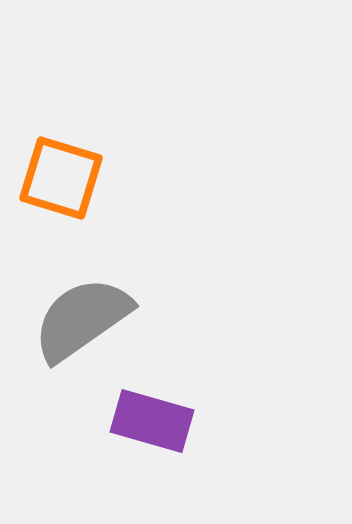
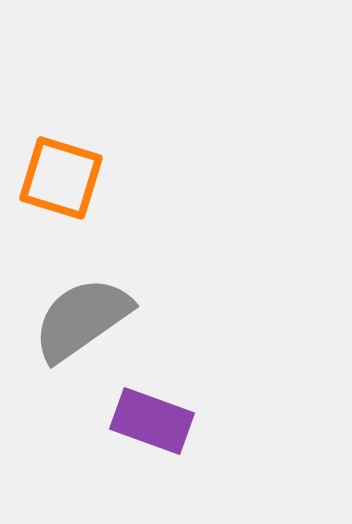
purple rectangle: rotated 4 degrees clockwise
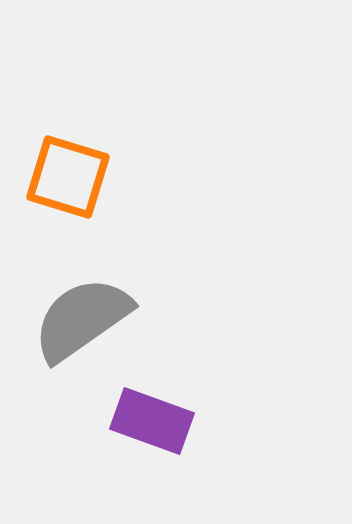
orange square: moved 7 px right, 1 px up
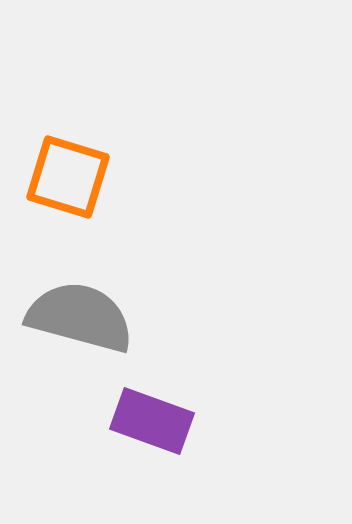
gray semicircle: moved 2 px left, 2 px up; rotated 50 degrees clockwise
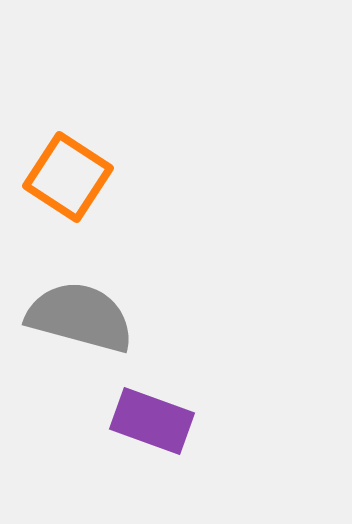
orange square: rotated 16 degrees clockwise
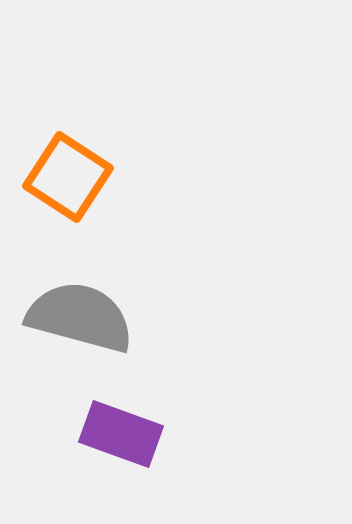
purple rectangle: moved 31 px left, 13 px down
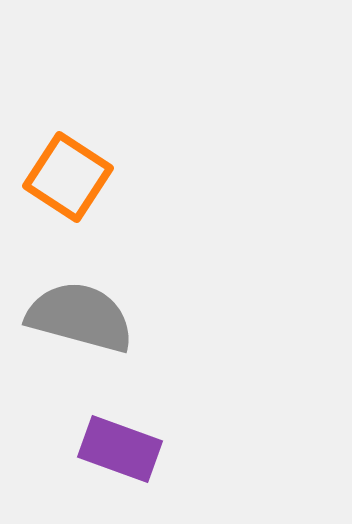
purple rectangle: moved 1 px left, 15 px down
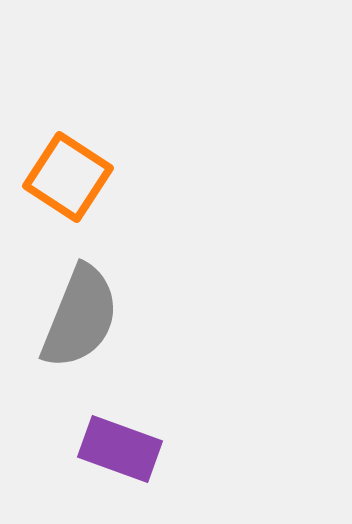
gray semicircle: rotated 97 degrees clockwise
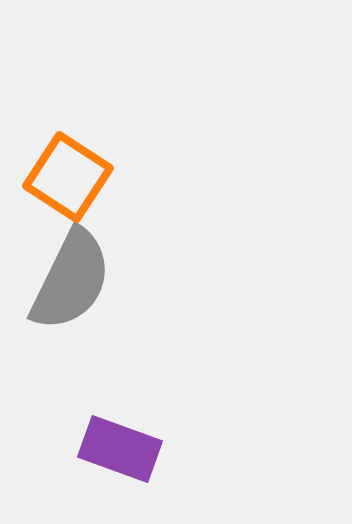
gray semicircle: moved 9 px left, 37 px up; rotated 4 degrees clockwise
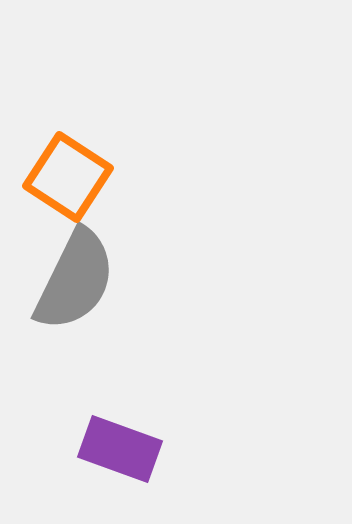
gray semicircle: moved 4 px right
